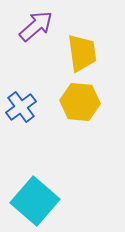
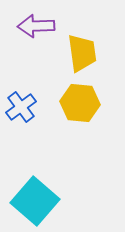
purple arrow: rotated 141 degrees counterclockwise
yellow hexagon: moved 1 px down
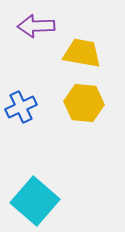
yellow trapezoid: rotated 72 degrees counterclockwise
yellow hexagon: moved 4 px right
blue cross: rotated 12 degrees clockwise
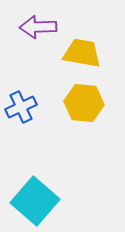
purple arrow: moved 2 px right, 1 px down
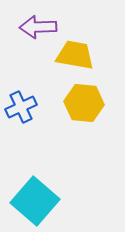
yellow trapezoid: moved 7 px left, 2 px down
